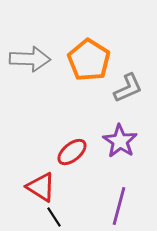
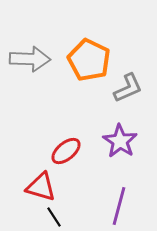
orange pentagon: rotated 6 degrees counterclockwise
red ellipse: moved 6 px left, 1 px up
red triangle: rotated 16 degrees counterclockwise
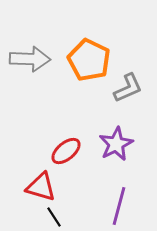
purple star: moved 4 px left, 3 px down; rotated 12 degrees clockwise
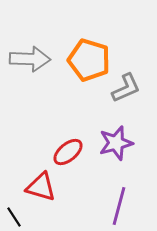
orange pentagon: rotated 9 degrees counterclockwise
gray L-shape: moved 2 px left
purple star: moved 1 px up; rotated 12 degrees clockwise
red ellipse: moved 2 px right, 1 px down
black line: moved 40 px left
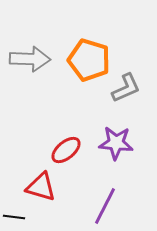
purple star: rotated 20 degrees clockwise
red ellipse: moved 2 px left, 2 px up
purple line: moved 14 px left; rotated 12 degrees clockwise
black line: rotated 50 degrees counterclockwise
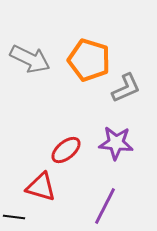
gray arrow: rotated 24 degrees clockwise
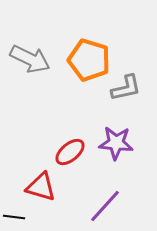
gray L-shape: rotated 12 degrees clockwise
red ellipse: moved 4 px right, 2 px down
purple line: rotated 15 degrees clockwise
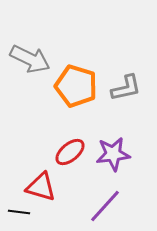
orange pentagon: moved 13 px left, 26 px down
purple star: moved 3 px left, 11 px down; rotated 12 degrees counterclockwise
black line: moved 5 px right, 5 px up
